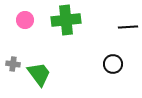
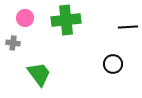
pink circle: moved 2 px up
gray cross: moved 21 px up
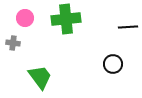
green cross: moved 1 px up
green trapezoid: moved 1 px right, 3 px down
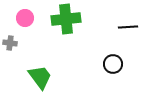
gray cross: moved 3 px left
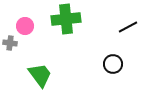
pink circle: moved 8 px down
black line: rotated 24 degrees counterclockwise
green trapezoid: moved 2 px up
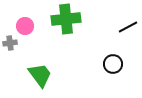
gray cross: rotated 16 degrees counterclockwise
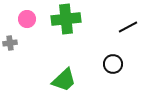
pink circle: moved 2 px right, 7 px up
green trapezoid: moved 24 px right, 5 px down; rotated 84 degrees clockwise
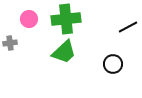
pink circle: moved 2 px right
green trapezoid: moved 28 px up
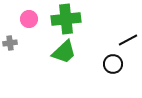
black line: moved 13 px down
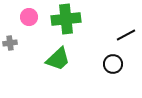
pink circle: moved 2 px up
black line: moved 2 px left, 5 px up
green trapezoid: moved 6 px left, 7 px down
